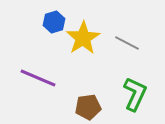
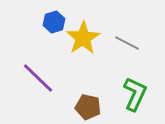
purple line: rotated 21 degrees clockwise
brown pentagon: rotated 20 degrees clockwise
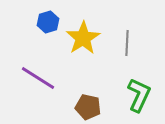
blue hexagon: moved 6 px left
gray line: rotated 65 degrees clockwise
purple line: rotated 12 degrees counterclockwise
green L-shape: moved 4 px right, 1 px down
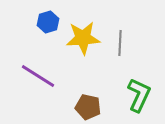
yellow star: rotated 28 degrees clockwise
gray line: moved 7 px left
purple line: moved 2 px up
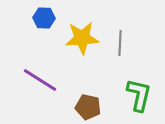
blue hexagon: moved 4 px left, 4 px up; rotated 20 degrees clockwise
yellow star: moved 1 px left
purple line: moved 2 px right, 4 px down
green L-shape: rotated 12 degrees counterclockwise
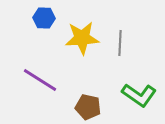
green L-shape: rotated 112 degrees clockwise
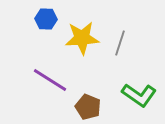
blue hexagon: moved 2 px right, 1 px down
gray line: rotated 15 degrees clockwise
purple line: moved 10 px right
brown pentagon: rotated 10 degrees clockwise
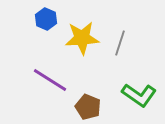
blue hexagon: rotated 20 degrees clockwise
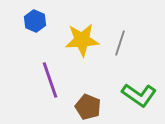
blue hexagon: moved 11 px left, 2 px down
yellow star: moved 2 px down
purple line: rotated 39 degrees clockwise
